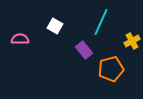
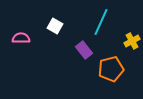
pink semicircle: moved 1 px right, 1 px up
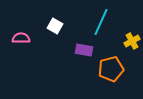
purple rectangle: rotated 42 degrees counterclockwise
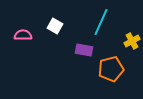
pink semicircle: moved 2 px right, 3 px up
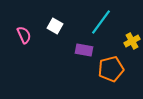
cyan line: rotated 12 degrees clockwise
pink semicircle: moved 1 px right; rotated 66 degrees clockwise
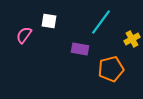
white square: moved 6 px left, 5 px up; rotated 21 degrees counterclockwise
pink semicircle: rotated 120 degrees counterclockwise
yellow cross: moved 2 px up
purple rectangle: moved 4 px left, 1 px up
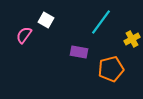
white square: moved 3 px left, 1 px up; rotated 21 degrees clockwise
purple rectangle: moved 1 px left, 3 px down
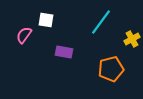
white square: rotated 21 degrees counterclockwise
purple rectangle: moved 15 px left
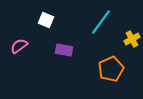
white square: rotated 14 degrees clockwise
pink semicircle: moved 5 px left, 11 px down; rotated 18 degrees clockwise
purple rectangle: moved 2 px up
orange pentagon: rotated 10 degrees counterclockwise
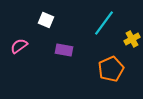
cyan line: moved 3 px right, 1 px down
